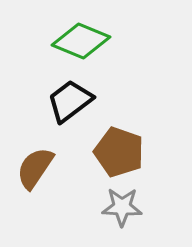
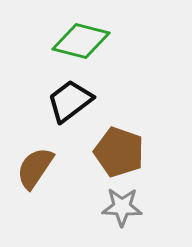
green diamond: rotated 8 degrees counterclockwise
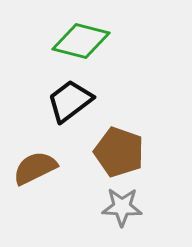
brown semicircle: rotated 30 degrees clockwise
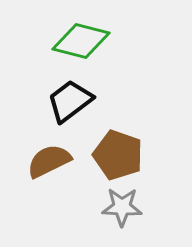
brown pentagon: moved 1 px left, 3 px down
brown semicircle: moved 14 px right, 7 px up
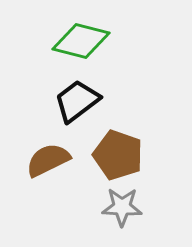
black trapezoid: moved 7 px right
brown semicircle: moved 1 px left, 1 px up
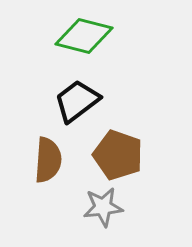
green diamond: moved 3 px right, 5 px up
brown semicircle: rotated 120 degrees clockwise
gray star: moved 19 px left; rotated 9 degrees counterclockwise
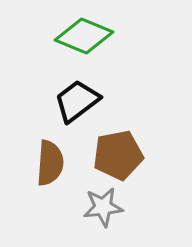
green diamond: rotated 8 degrees clockwise
brown pentagon: rotated 30 degrees counterclockwise
brown semicircle: moved 2 px right, 3 px down
